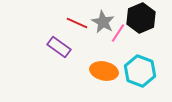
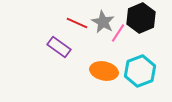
cyan hexagon: rotated 20 degrees clockwise
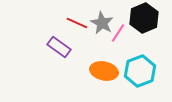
black hexagon: moved 3 px right
gray star: moved 1 px left, 1 px down
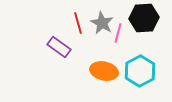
black hexagon: rotated 20 degrees clockwise
red line: moved 1 px right; rotated 50 degrees clockwise
pink line: rotated 18 degrees counterclockwise
cyan hexagon: rotated 8 degrees counterclockwise
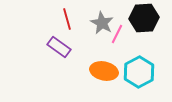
red line: moved 11 px left, 4 px up
pink line: moved 1 px left, 1 px down; rotated 12 degrees clockwise
cyan hexagon: moved 1 px left, 1 px down
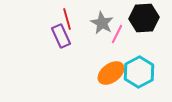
purple rectangle: moved 2 px right, 11 px up; rotated 30 degrees clockwise
orange ellipse: moved 7 px right, 2 px down; rotated 48 degrees counterclockwise
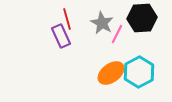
black hexagon: moved 2 px left
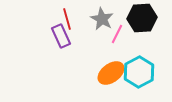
gray star: moved 4 px up
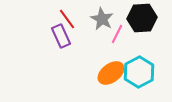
red line: rotated 20 degrees counterclockwise
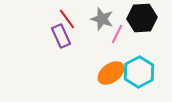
gray star: rotated 10 degrees counterclockwise
